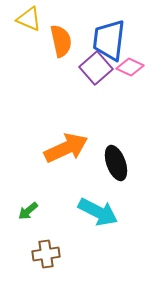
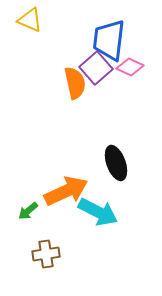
yellow triangle: moved 1 px right, 1 px down
orange semicircle: moved 14 px right, 42 px down
orange arrow: moved 43 px down
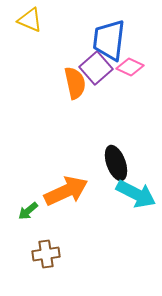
cyan arrow: moved 38 px right, 18 px up
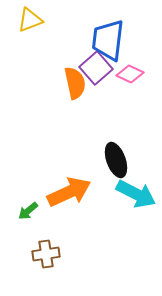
yellow triangle: rotated 44 degrees counterclockwise
blue trapezoid: moved 1 px left
pink diamond: moved 7 px down
black ellipse: moved 3 px up
orange arrow: moved 3 px right, 1 px down
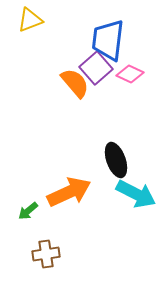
orange semicircle: rotated 28 degrees counterclockwise
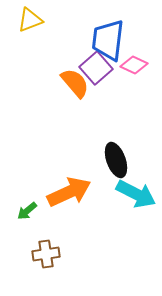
pink diamond: moved 4 px right, 9 px up
green arrow: moved 1 px left
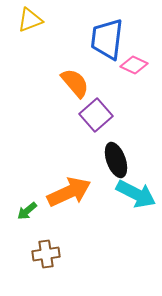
blue trapezoid: moved 1 px left, 1 px up
purple square: moved 47 px down
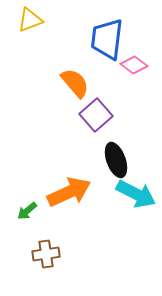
pink diamond: rotated 12 degrees clockwise
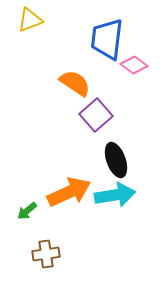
orange semicircle: rotated 16 degrees counterclockwise
cyan arrow: moved 21 px left, 1 px down; rotated 36 degrees counterclockwise
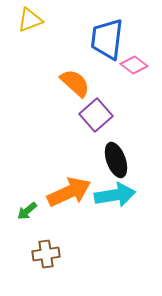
orange semicircle: rotated 8 degrees clockwise
